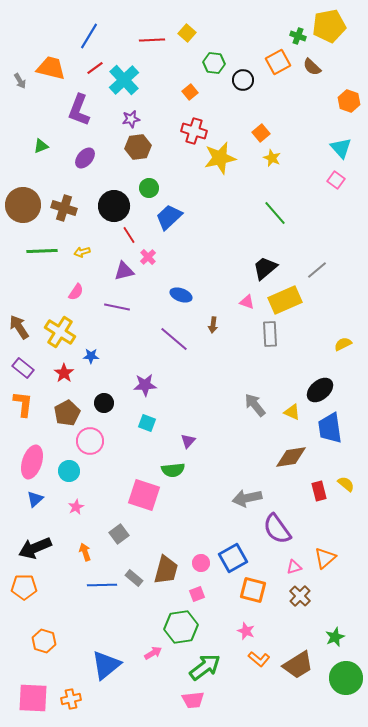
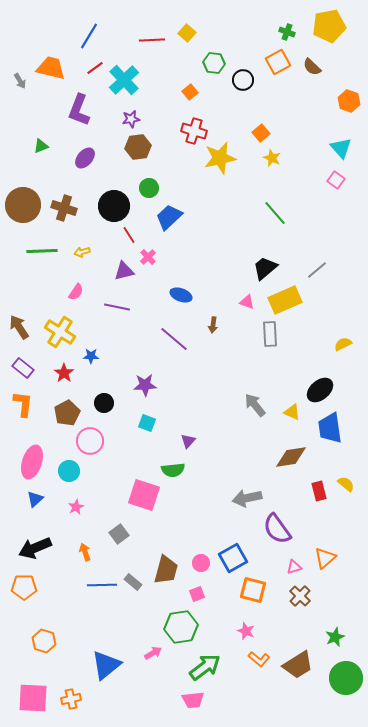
green cross at (298, 36): moved 11 px left, 4 px up
gray rectangle at (134, 578): moved 1 px left, 4 px down
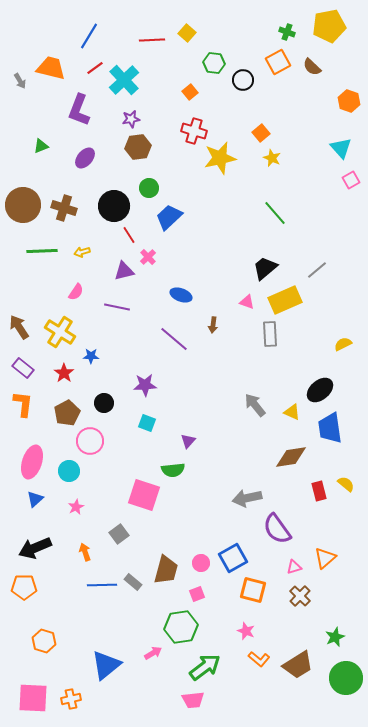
pink square at (336, 180): moved 15 px right; rotated 24 degrees clockwise
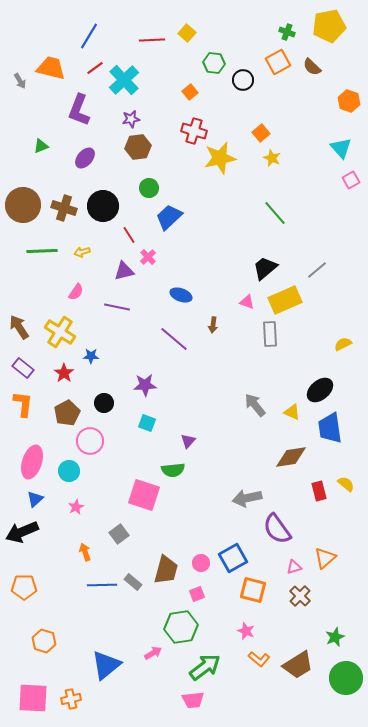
black circle at (114, 206): moved 11 px left
black arrow at (35, 548): moved 13 px left, 16 px up
